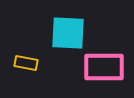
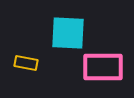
pink rectangle: moved 1 px left
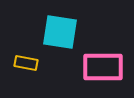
cyan square: moved 8 px left, 1 px up; rotated 6 degrees clockwise
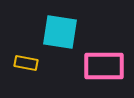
pink rectangle: moved 1 px right, 1 px up
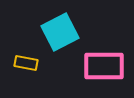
cyan square: rotated 36 degrees counterclockwise
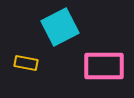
cyan square: moved 5 px up
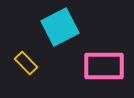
yellow rectangle: rotated 35 degrees clockwise
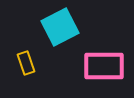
yellow rectangle: rotated 25 degrees clockwise
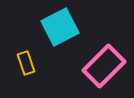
pink rectangle: rotated 45 degrees counterclockwise
